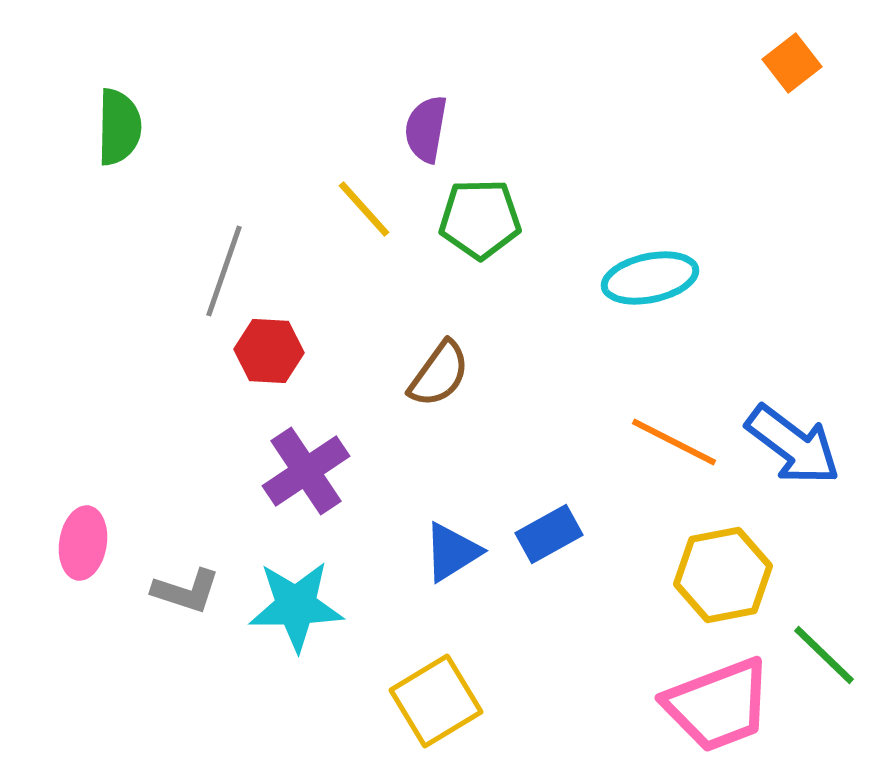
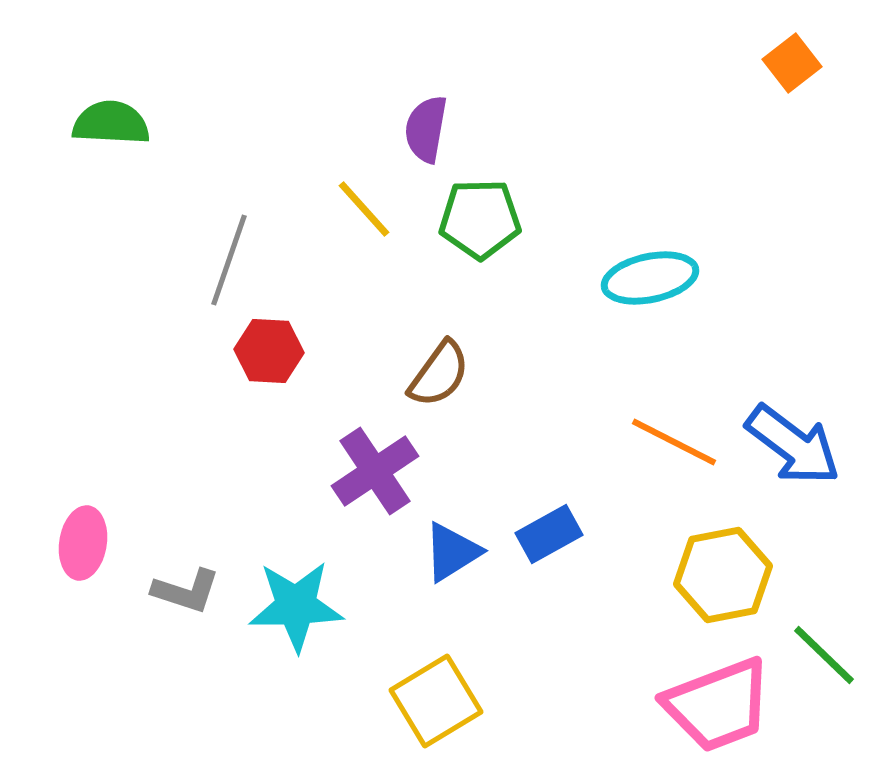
green semicircle: moved 8 px left, 4 px up; rotated 88 degrees counterclockwise
gray line: moved 5 px right, 11 px up
purple cross: moved 69 px right
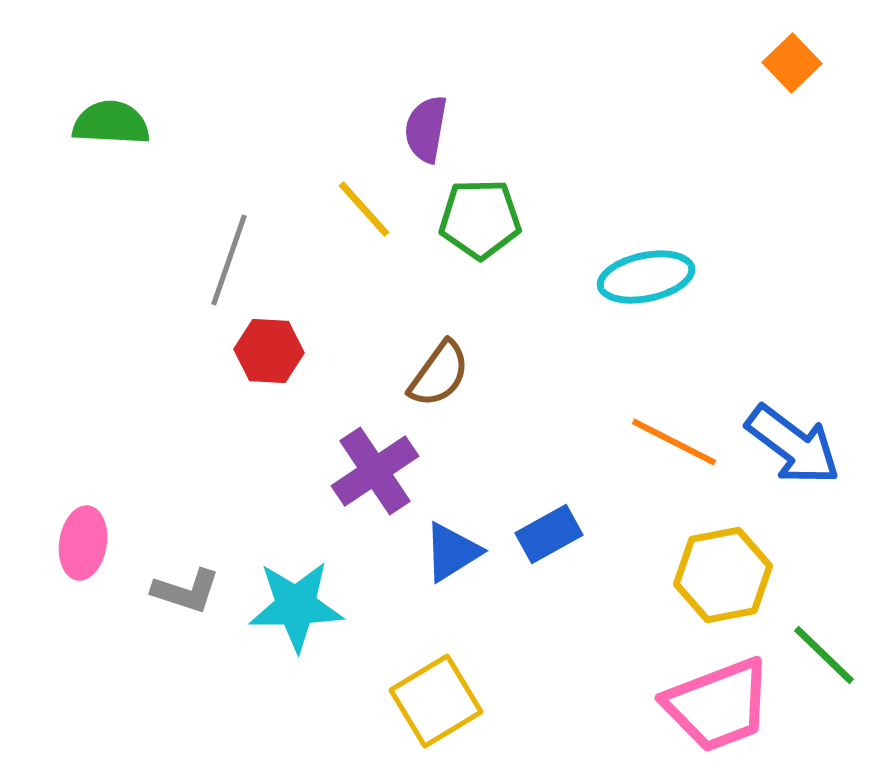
orange square: rotated 6 degrees counterclockwise
cyan ellipse: moved 4 px left, 1 px up
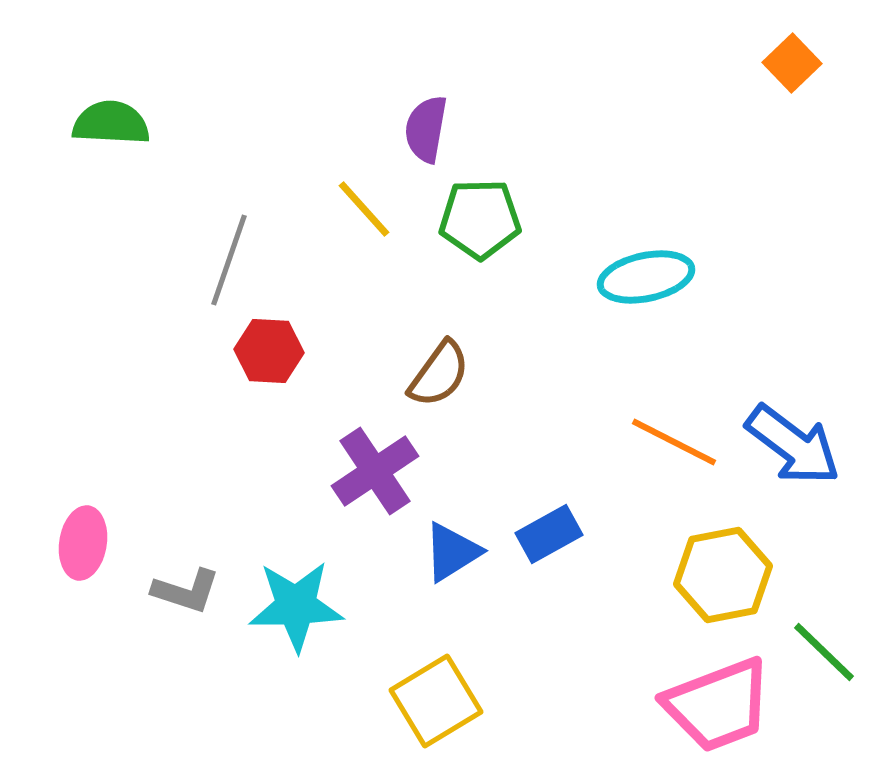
green line: moved 3 px up
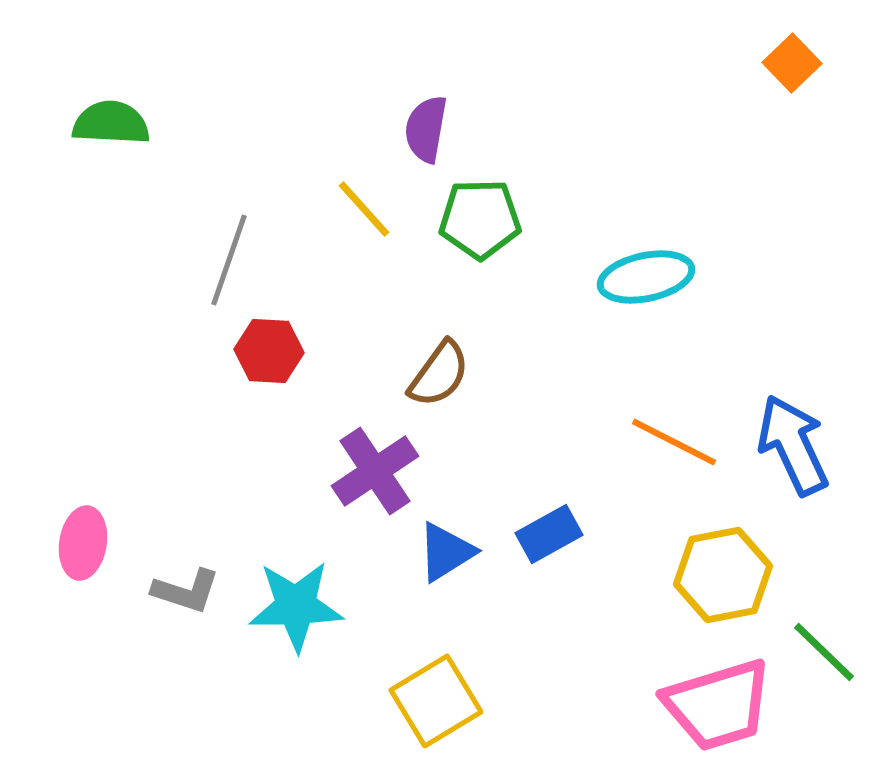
blue arrow: rotated 152 degrees counterclockwise
blue triangle: moved 6 px left
pink trapezoid: rotated 4 degrees clockwise
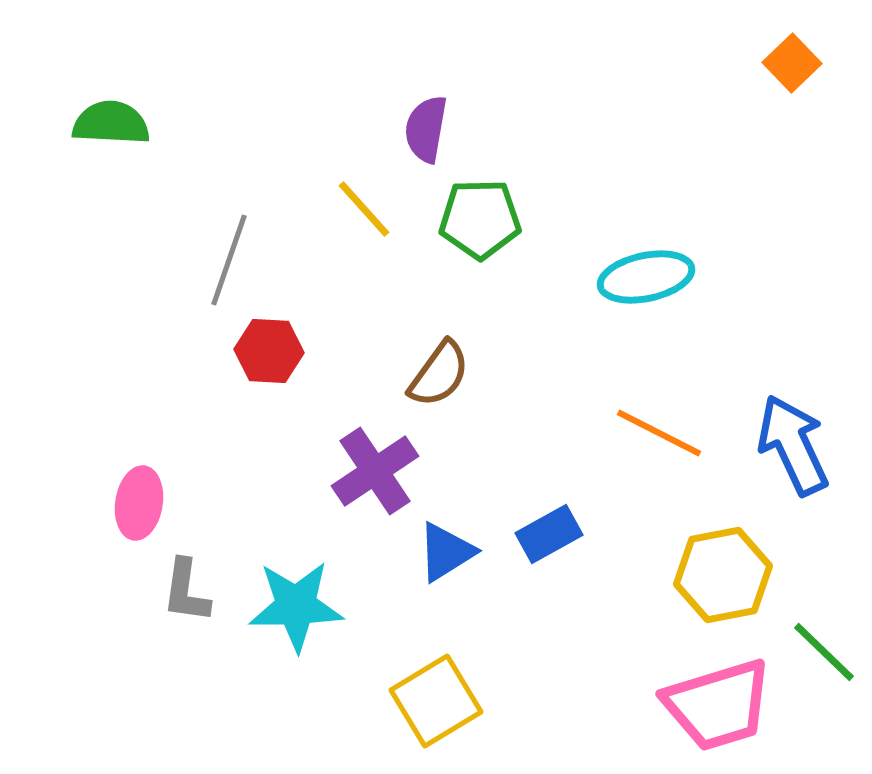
orange line: moved 15 px left, 9 px up
pink ellipse: moved 56 px right, 40 px up
gray L-shape: rotated 80 degrees clockwise
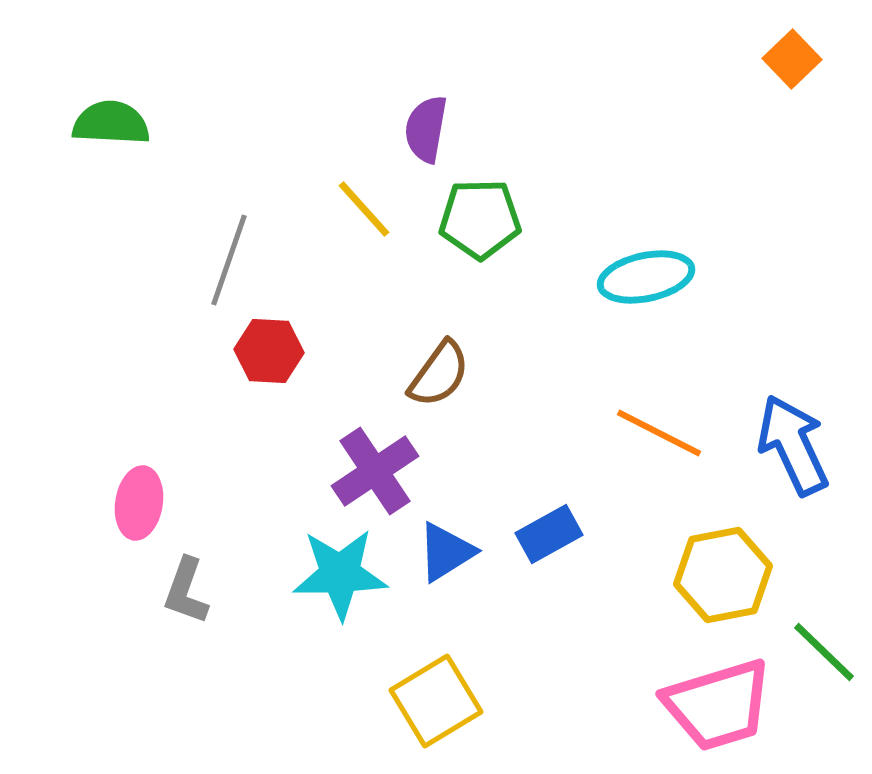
orange square: moved 4 px up
gray L-shape: rotated 12 degrees clockwise
cyan star: moved 44 px right, 32 px up
